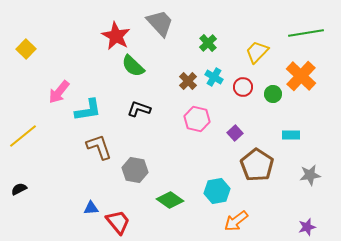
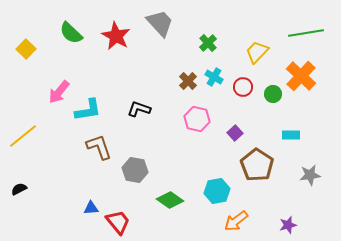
green semicircle: moved 62 px left, 33 px up
purple star: moved 19 px left, 2 px up
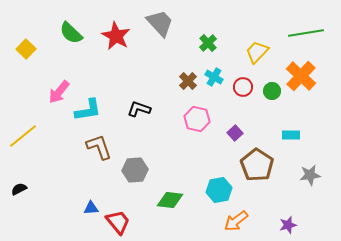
green circle: moved 1 px left, 3 px up
gray hexagon: rotated 15 degrees counterclockwise
cyan hexagon: moved 2 px right, 1 px up
green diamond: rotated 28 degrees counterclockwise
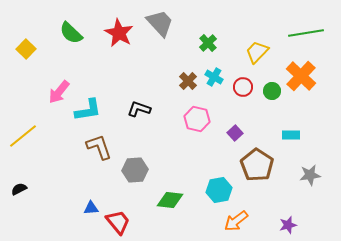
red star: moved 3 px right, 3 px up
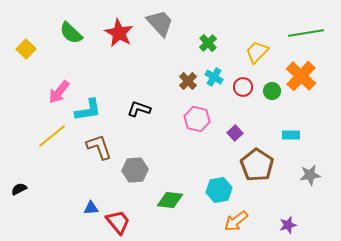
yellow line: moved 29 px right
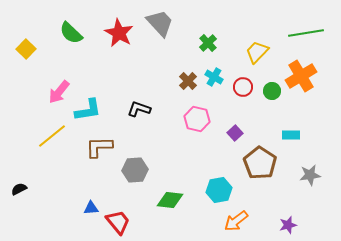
orange cross: rotated 16 degrees clockwise
brown L-shape: rotated 72 degrees counterclockwise
brown pentagon: moved 3 px right, 2 px up
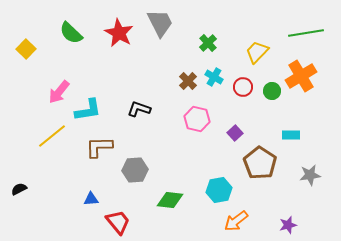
gray trapezoid: rotated 16 degrees clockwise
blue triangle: moved 9 px up
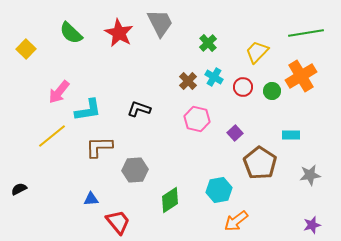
green diamond: rotated 40 degrees counterclockwise
purple star: moved 24 px right
